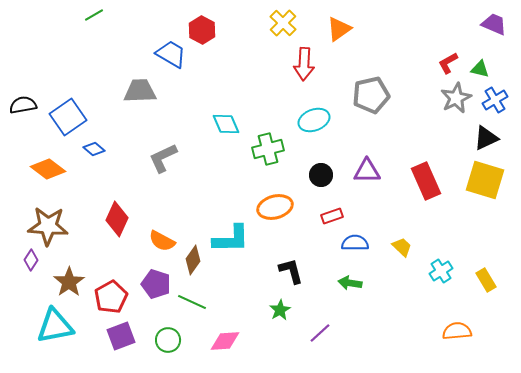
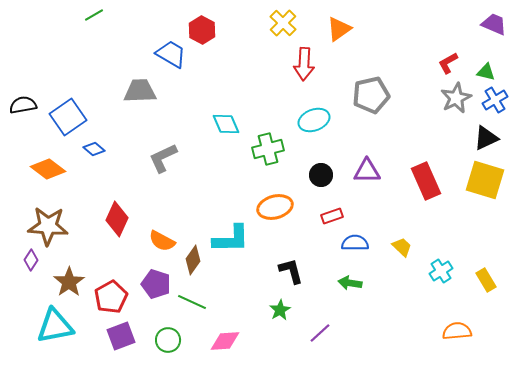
green triangle at (480, 69): moved 6 px right, 3 px down
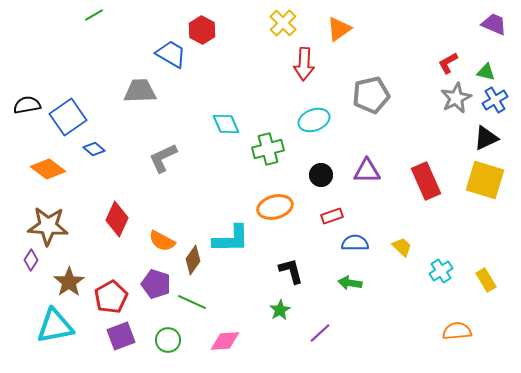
black semicircle at (23, 105): moved 4 px right
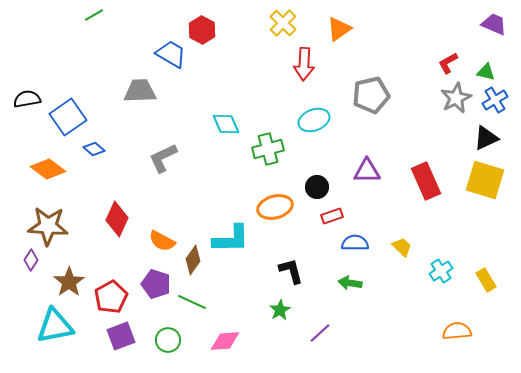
black semicircle at (27, 105): moved 6 px up
black circle at (321, 175): moved 4 px left, 12 px down
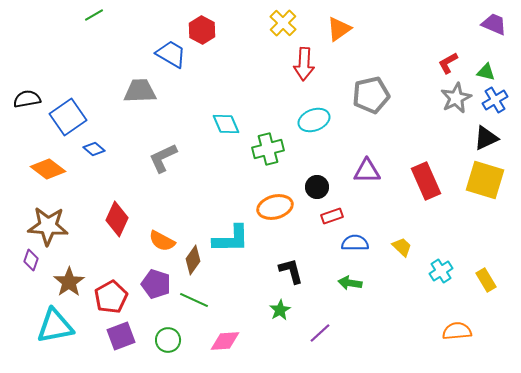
purple diamond at (31, 260): rotated 15 degrees counterclockwise
green line at (192, 302): moved 2 px right, 2 px up
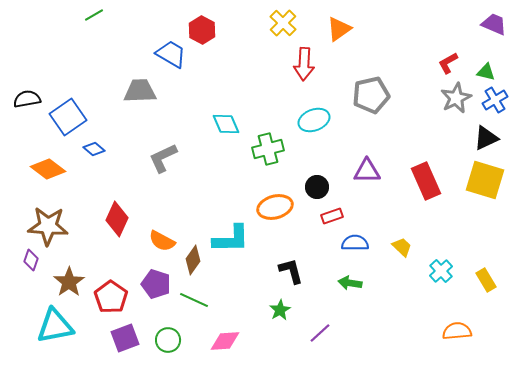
cyan cross at (441, 271): rotated 10 degrees counterclockwise
red pentagon at (111, 297): rotated 8 degrees counterclockwise
purple square at (121, 336): moved 4 px right, 2 px down
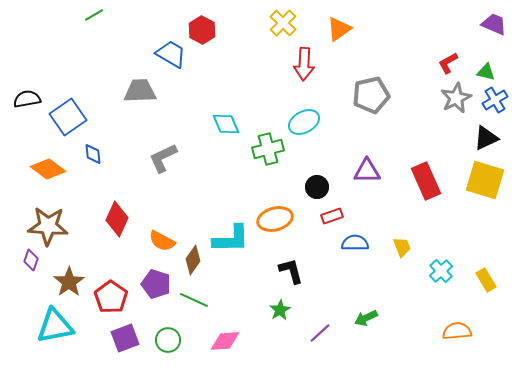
cyan ellipse at (314, 120): moved 10 px left, 2 px down; rotated 8 degrees counterclockwise
blue diamond at (94, 149): moved 1 px left, 5 px down; rotated 45 degrees clockwise
orange ellipse at (275, 207): moved 12 px down
yellow trapezoid at (402, 247): rotated 25 degrees clockwise
green arrow at (350, 283): moved 16 px right, 35 px down; rotated 35 degrees counterclockwise
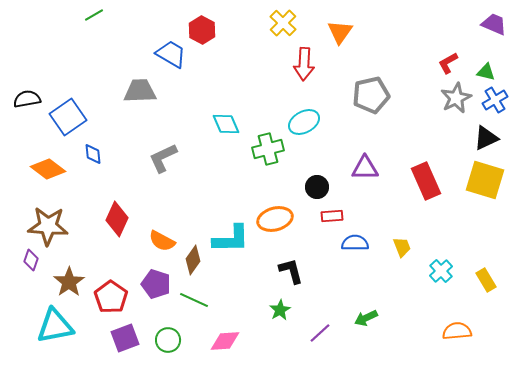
orange triangle at (339, 29): moved 1 px right, 3 px down; rotated 20 degrees counterclockwise
purple triangle at (367, 171): moved 2 px left, 3 px up
red rectangle at (332, 216): rotated 15 degrees clockwise
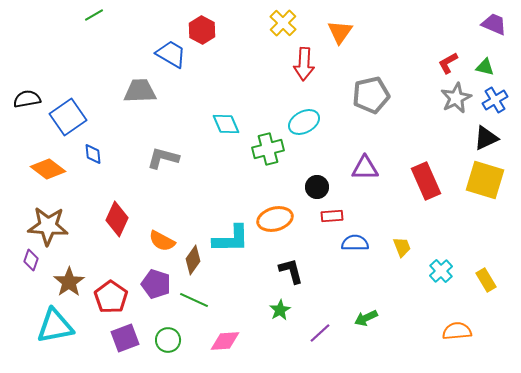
green triangle at (486, 72): moved 1 px left, 5 px up
gray L-shape at (163, 158): rotated 40 degrees clockwise
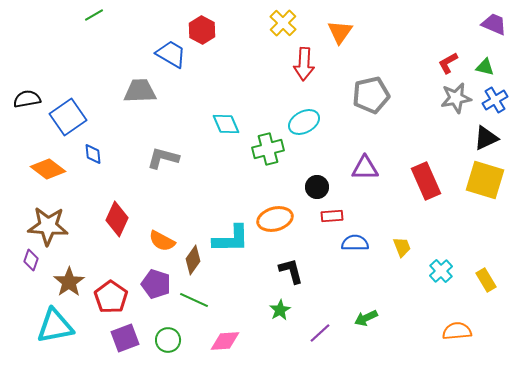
gray star at (456, 98): rotated 16 degrees clockwise
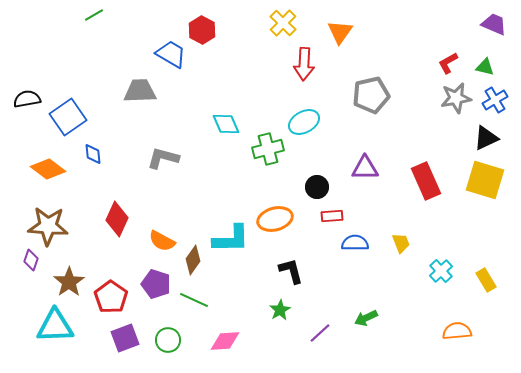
yellow trapezoid at (402, 247): moved 1 px left, 4 px up
cyan triangle at (55, 326): rotated 9 degrees clockwise
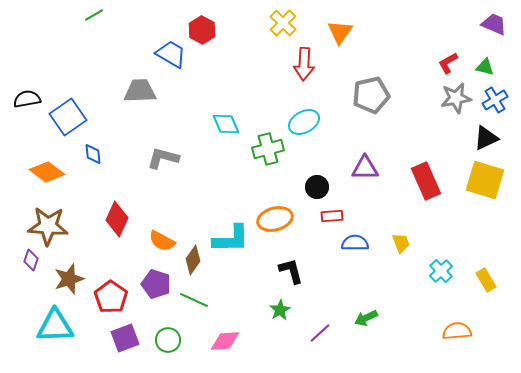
orange diamond at (48, 169): moved 1 px left, 3 px down
brown star at (69, 282): moved 3 px up; rotated 16 degrees clockwise
